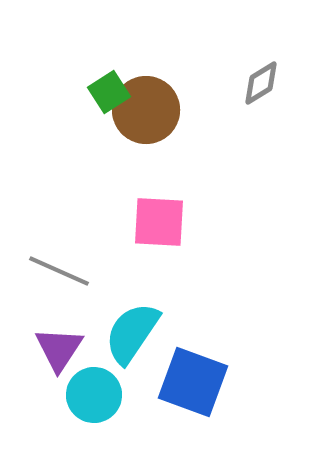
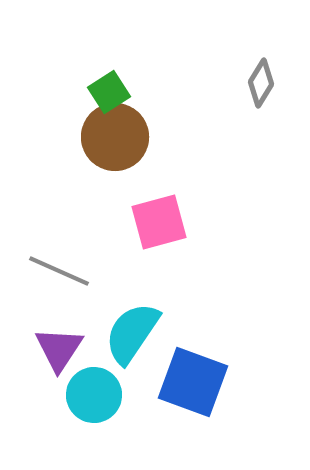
gray diamond: rotated 27 degrees counterclockwise
brown circle: moved 31 px left, 27 px down
pink square: rotated 18 degrees counterclockwise
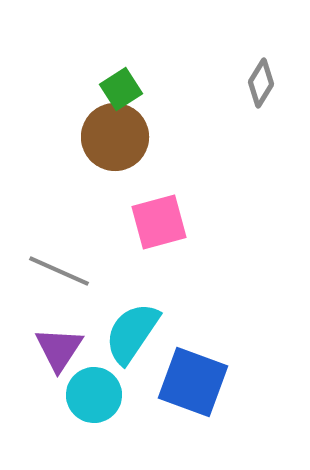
green square: moved 12 px right, 3 px up
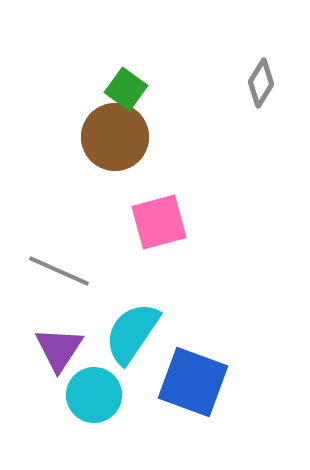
green square: moved 5 px right; rotated 21 degrees counterclockwise
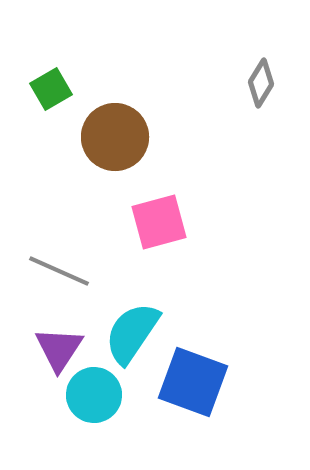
green square: moved 75 px left; rotated 24 degrees clockwise
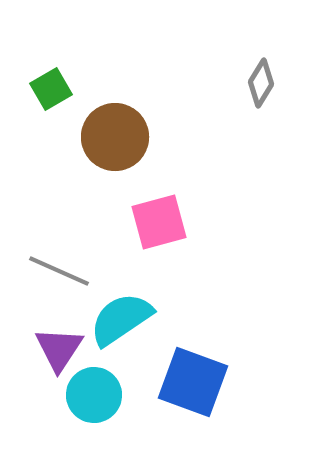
cyan semicircle: moved 11 px left, 14 px up; rotated 22 degrees clockwise
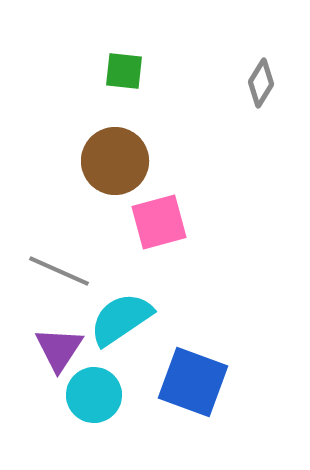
green square: moved 73 px right, 18 px up; rotated 36 degrees clockwise
brown circle: moved 24 px down
